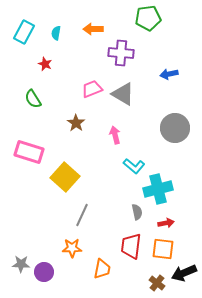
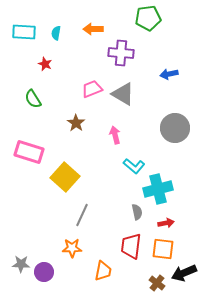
cyan rectangle: rotated 65 degrees clockwise
orange trapezoid: moved 1 px right, 2 px down
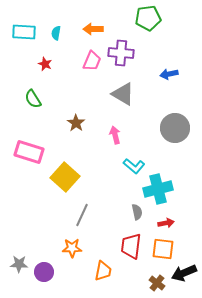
pink trapezoid: moved 28 px up; rotated 135 degrees clockwise
gray star: moved 2 px left
